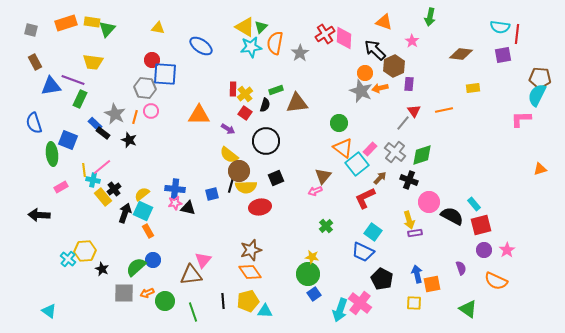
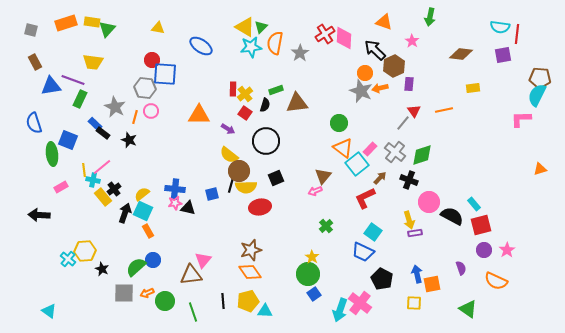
gray star at (115, 114): moved 7 px up
yellow star at (312, 257): rotated 24 degrees clockwise
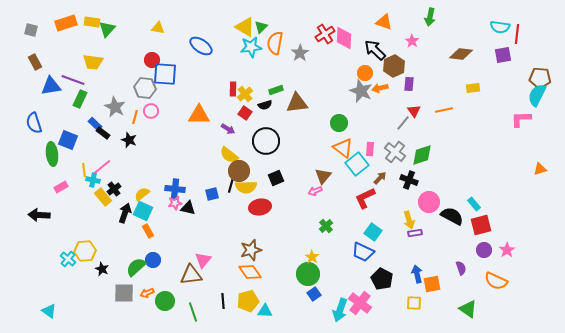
black semicircle at (265, 105): rotated 56 degrees clockwise
pink rectangle at (370, 149): rotated 40 degrees counterclockwise
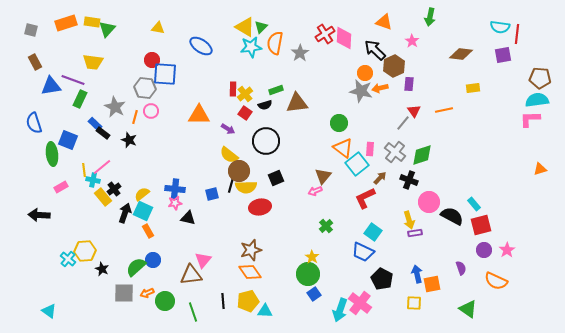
gray star at (361, 91): rotated 10 degrees counterclockwise
cyan semicircle at (537, 95): moved 5 px down; rotated 55 degrees clockwise
pink L-shape at (521, 119): moved 9 px right
black triangle at (188, 208): moved 10 px down
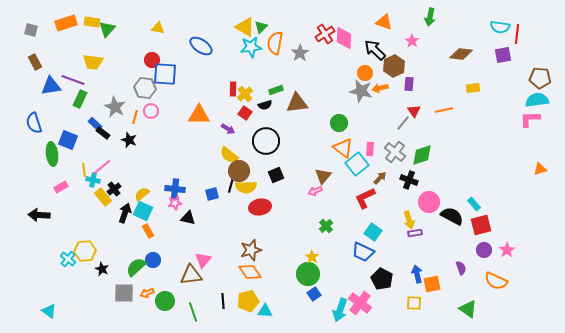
black square at (276, 178): moved 3 px up
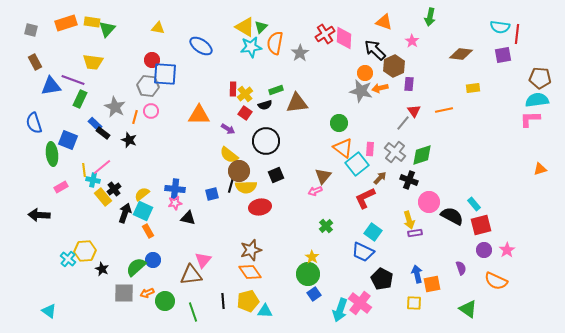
gray hexagon at (145, 88): moved 3 px right, 2 px up
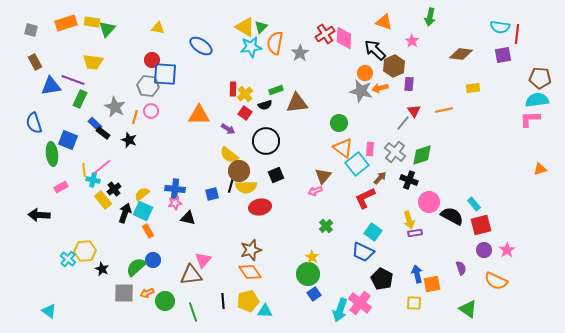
yellow rectangle at (103, 197): moved 3 px down
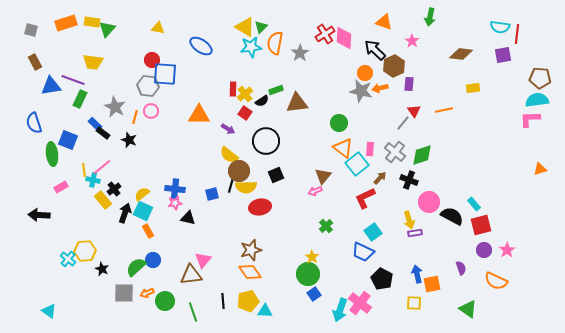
black semicircle at (265, 105): moved 3 px left, 4 px up; rotated 16 degrees counterclockwise
cyan square at (373, 232): rotated 18 degrees clockwise
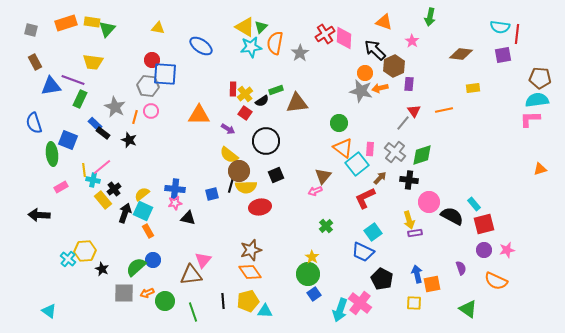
black cross at (409, 180): rotated 12 degrees counterclockwise
red square at (481, 225): moved 3 px right, 1 px up
pink star at (507, 250): rotated 21 degrees clockwise
